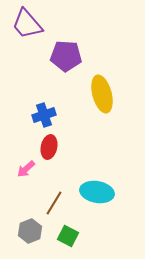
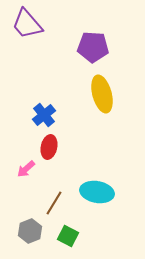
purple pentagon: moved 27 px right, 9 px up
blue cross: rotated 20 degrees counterclockwise
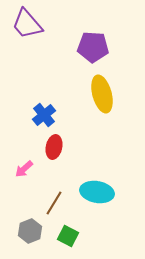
red ellipse: moved 5 px right
pink arrow: moved 2 px left
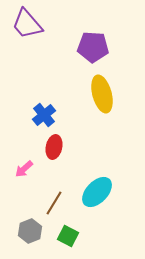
cyan ellipse: rotated 56 degrees counterclockwise
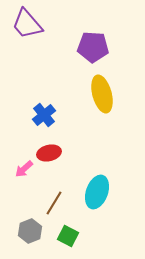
red ellipse: moved 5 px left, 6 px down; rotated 65 degrees clockwise
cyan ellipse: rotated 24 degrees counterclockwise
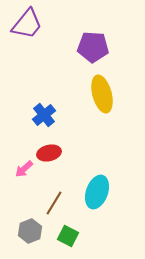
purple trapezoid: rotated 100 degrees counterclockwise
